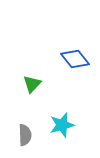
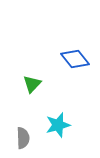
cyan star: moved 4 px left
gray semicircle: moved 2 px left, 3 px down
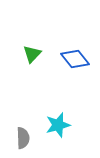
green triangle: moved 30 px up
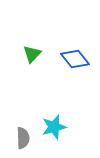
cyan star: moved 4 px left, 2 px down
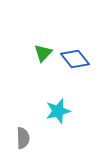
green triangle: moved 11 px right, 1 px up
cyan star: moved 4 px right, 16 px up
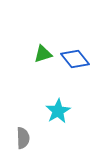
green triangle: moved 1 px down; rotated 30 degrees clockwise
cyan star: rotated 15 degrees counterclockwise
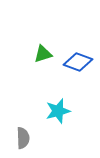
blue diamond: moved 3 px right, 3 px down; rotated 32 degrees counterclockwise
cyan star: rotated 15 degrees clockwise
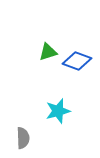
green triangle: moved 5 px right, 2 px up
blue diamond: moved 1 px left, 1 px up
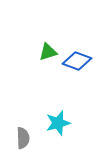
cyan star: moved 12 px down
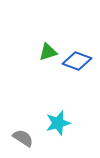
gray semicircle: rotated 55 degrees counterclockwise
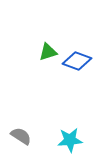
cyan star: moved 12 px right, 17 px down; rotated 10 degrees clockwise
gray semicircle: moved 2 px left, 2 px up
